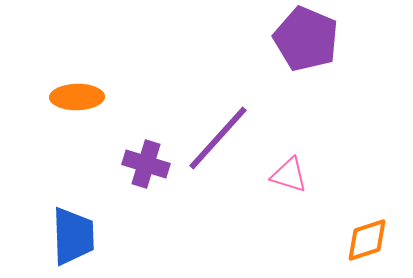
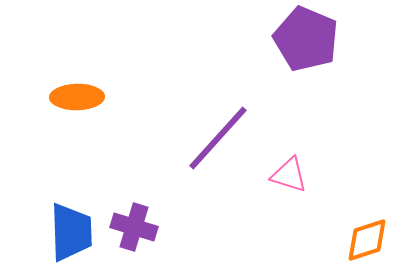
purple cross: moved 12 px left, 63 px down
blue trapezoid: moved 2 px left, 4 px up
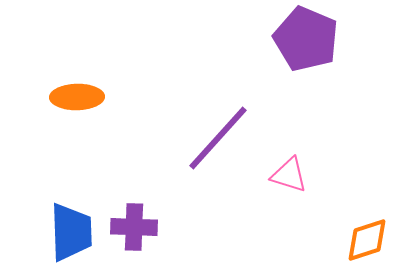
purple cross: rotated 15 degrees counterclockwise
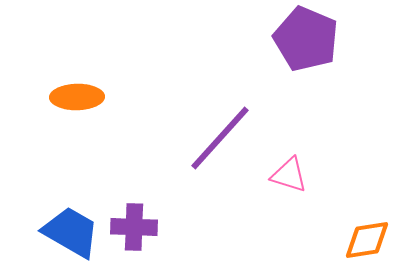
purple line: moved 2 px right
blue trapezoid: rotated 58 degrees counterclockwise
orange diamond: rotated 9 degrees clockwise
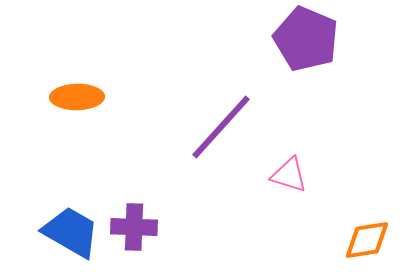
purple line: moved 1 px right, 11 px up
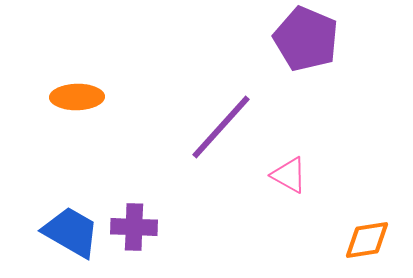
pink triangle: rotated 12 degrees clockwise
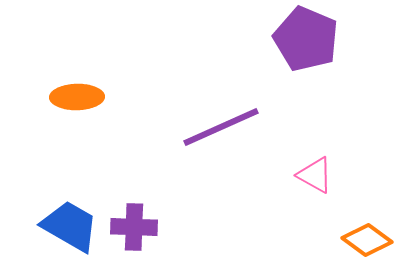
purple line: rotated 24 degrees clockwise
pink triangle: moved 26 px right
blue trapezoid: moved 1 px left, 6 px up
orange diamond: rotated 45 degrees clockwise
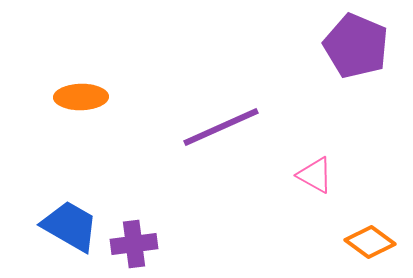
purple pentagon: moved 50 px right, 7 px down
orange ellipse: moved 4 px right
purple cross: moved 17 px down; rotated 9 degrees counterclockwise
orange diamond: moved 3 px right, 2 px down
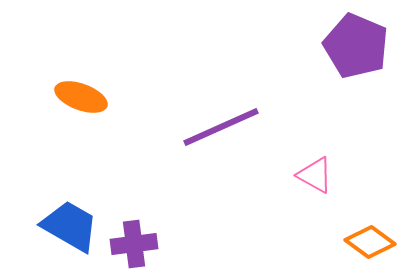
orange ellipse: rotated 21 degrees clockwise
